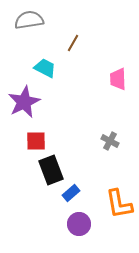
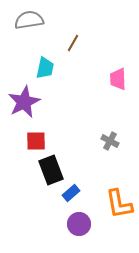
cyan trapezoid: rotated 75 degrees clockwise
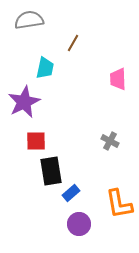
black rectangle: moved 1 px down; rotated 12 degrees clockwise
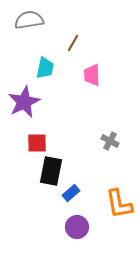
pink trapezoid: moved 26 px left, 4 px up
red square: moved 1 px right, 2 px down
black rectangle: rotated 20 degrees clockwise
purple circle: moved 2 px left, 3 px down
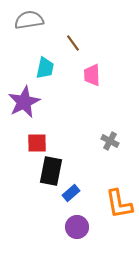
brown line: rotated 66 degrees counterclockwise
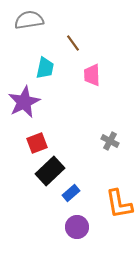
red square: rotated 20 degrees counterclockwise
black rectangle: moved 1 px left; rotated 36 degrees clockwise
